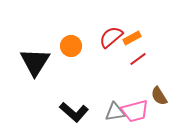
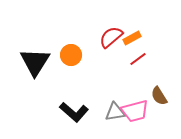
orange circle: moved 9 px down
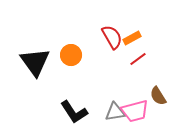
red semicircle: moved 1 px right; rotated 100 degrees clockwise
black triangle: rotated 8 degrees counterclockwise
brown semicircle: moved 1 px left
black L-shape: rotated 16 degrees clockwise
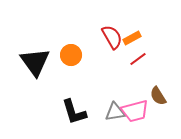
black L-shape: rotated 16 degrees clockwise
